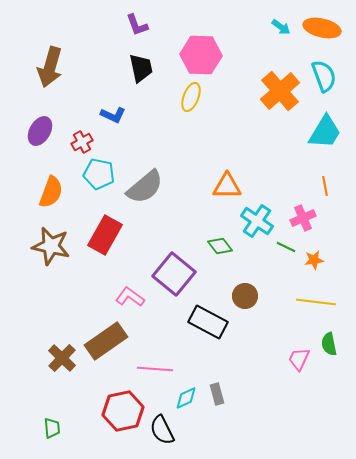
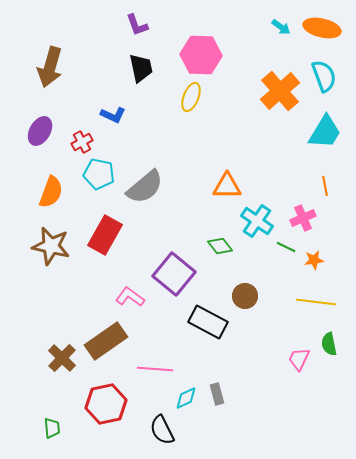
red hexagon: moved 17 px left, 7 px up
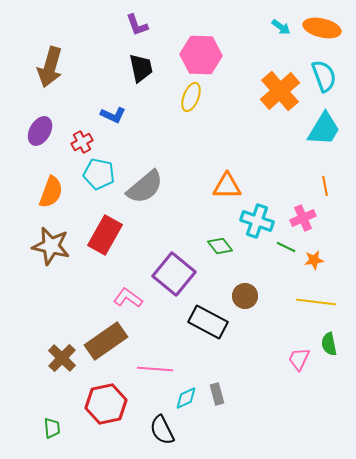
cyan trapezoid: moved 1 px left, 3 px up
cyan cross: rotated 16 degrees counterclockwise
pink L-shape: moved 2 px left, 1 px down
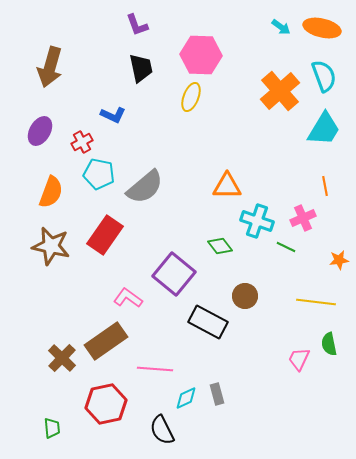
red rectangle: rotated 6 degrees clockwise
orange star: moved 25 px right
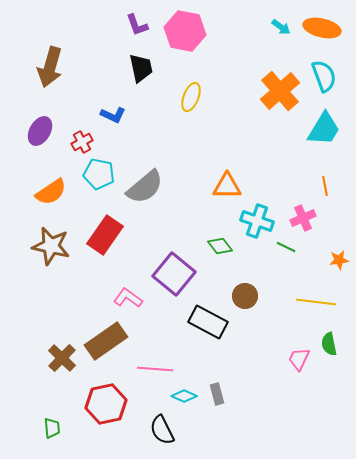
pink hexagon: moved 16 px left, 24 px up; rotated 9 degrees clockwise
orange semicircle: rotated 36 degrees clockwise
cyan diamond: moved 2 px left, 2 px up; rotated 50 degrees clockwise
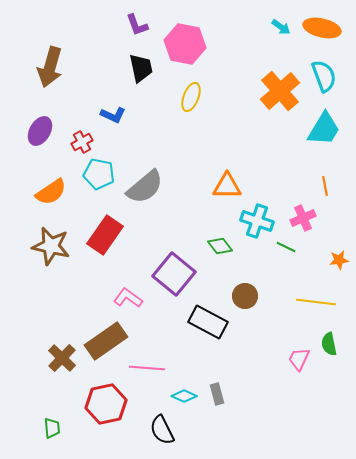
pink hexagon: moved 13 px down
pink line: moved 8 px left, 1 px up
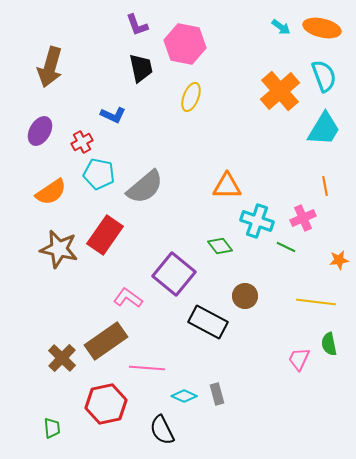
brown star: moved 8 px right, 3 px down
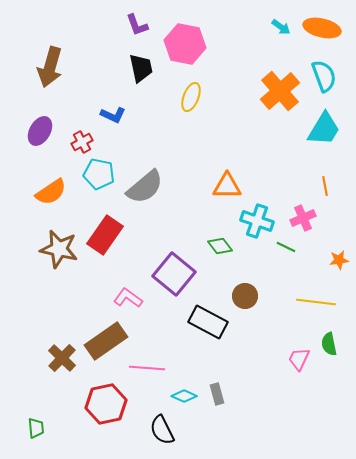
green trapezoid: moved 16 px left
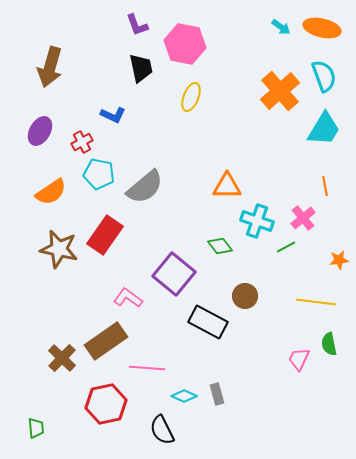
pink cross: rotated 15 degrees counterclockwise
green line: rotated 54 degrees counterclockwise
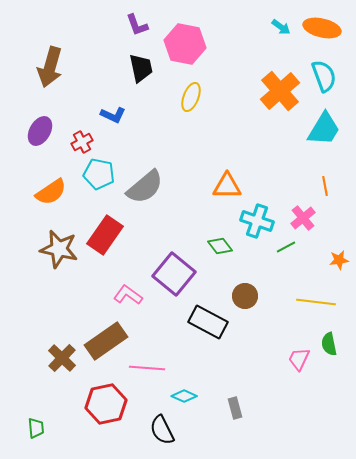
pink L-shape: moved 3 px up
gray rectangle: moved 18 px right, 14 px down
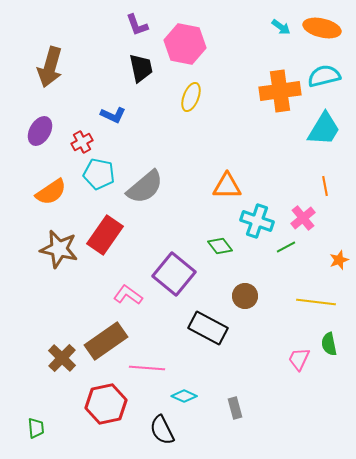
cyan semicircle: rotated 84 degrees counterclockwise
orange cross: rotated 33 degrees clockwise
orange star: rotated 12 degrees counterclockwise
black rectangle: moved 6 px down
